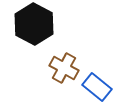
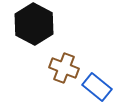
brown cross: rotated 8 degrees counterclockwise
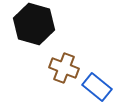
black hexagon: rotated 12 degrees counterclockwise
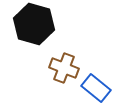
blue rectangle: moved 1 px left, 1 px down
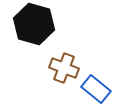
blue rectangle: moved 1 px down
